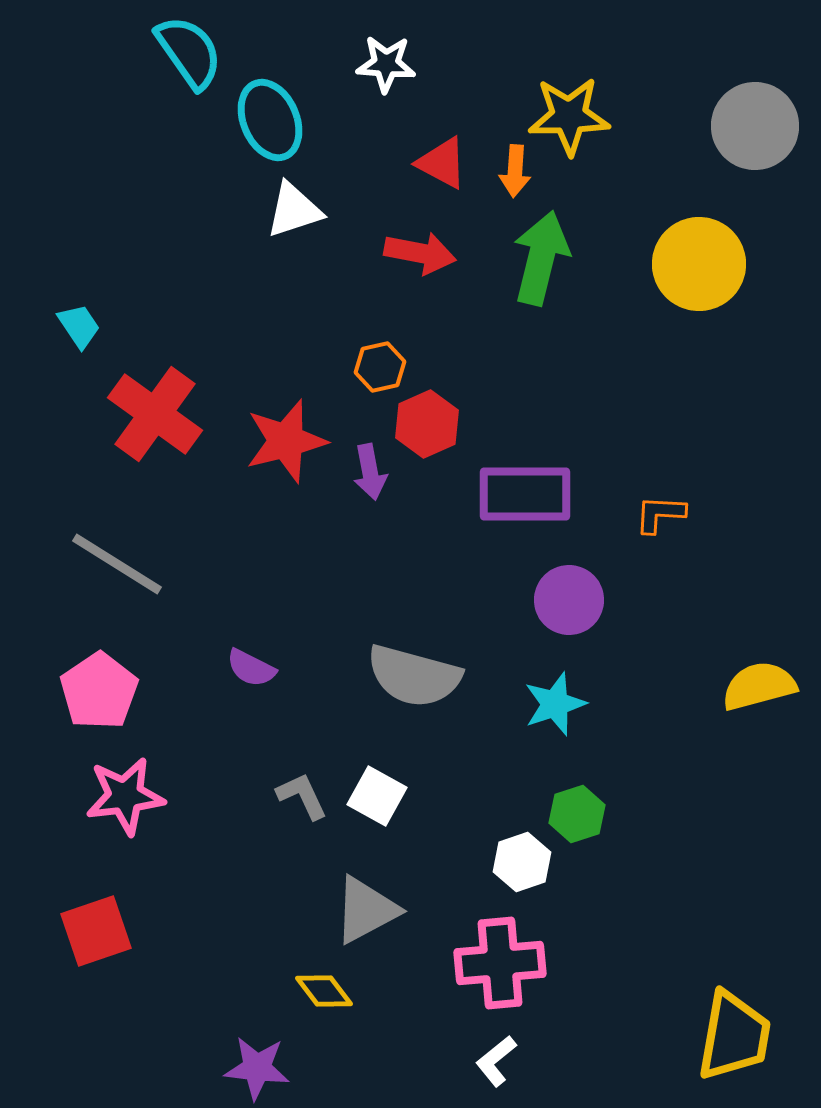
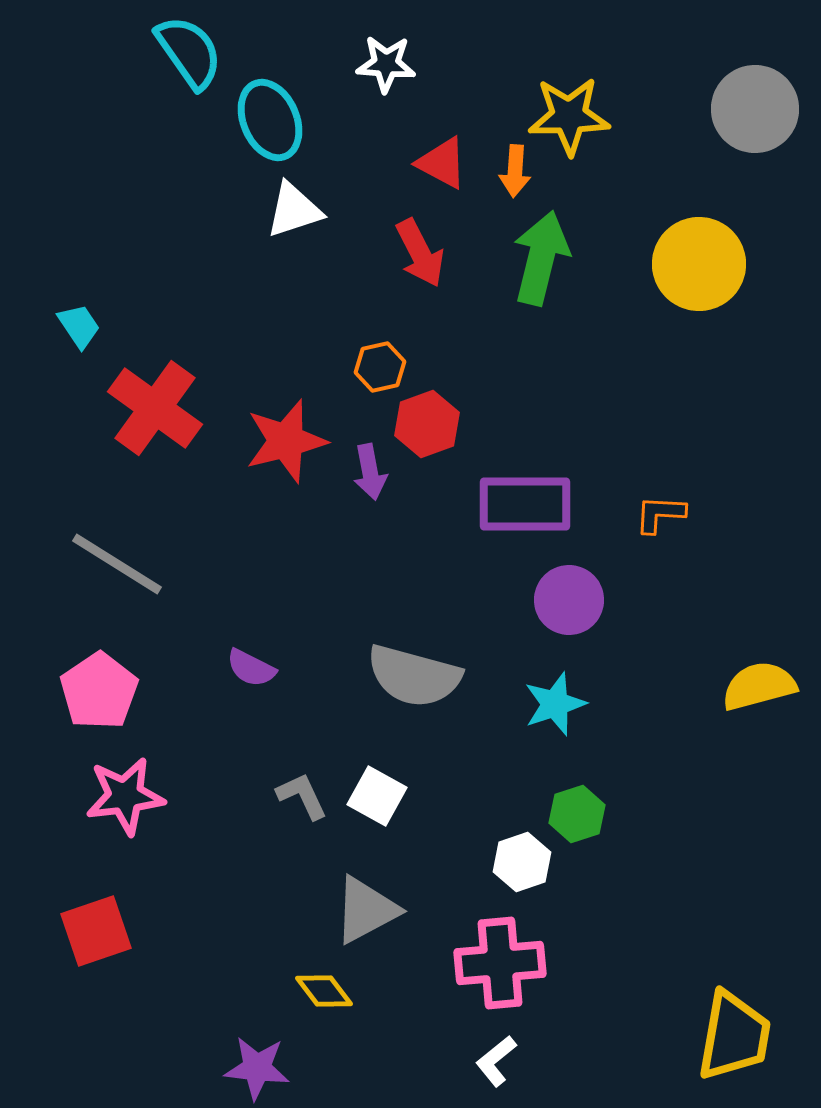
gray circle: moved 17 px up
red arrow: rotated 52 degrees clockwise
red cross: moved 6 px up
red hexagon: rotated 4 degrees clockwise
purple rectangle: moved 10 px down
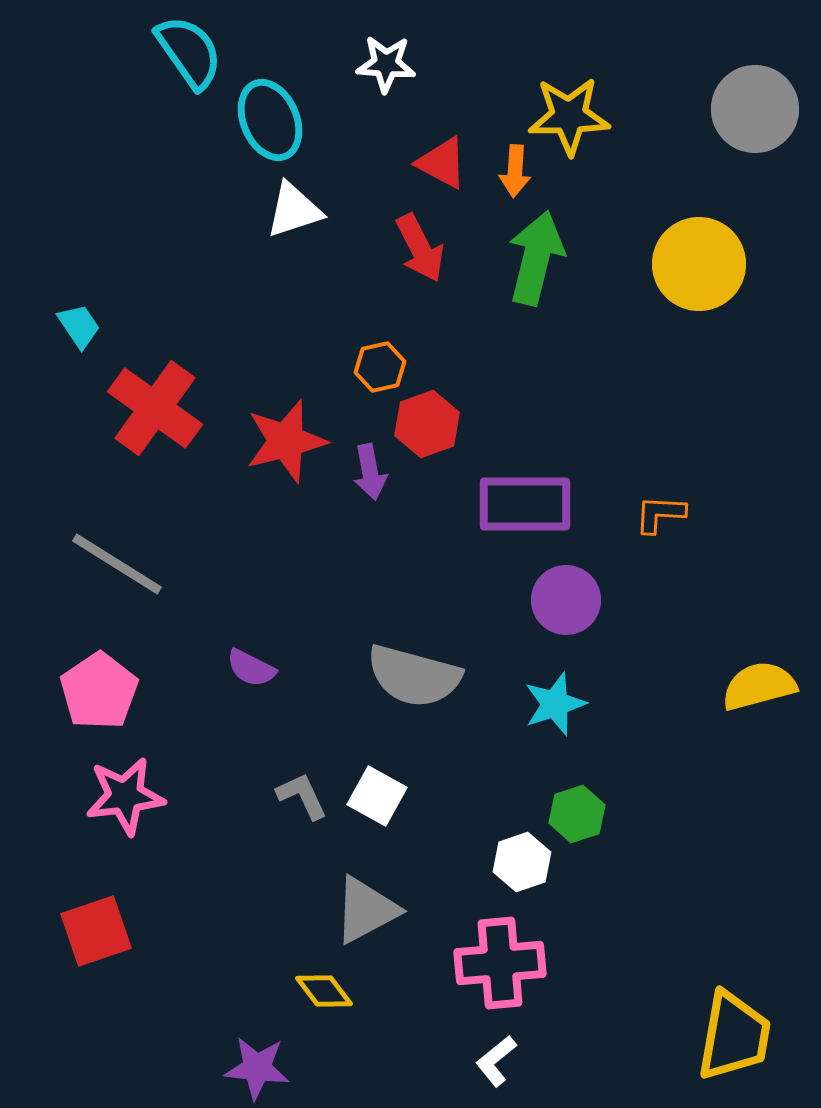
red arrow: moved 5 px up
green arrow: moved 5 px left
purple circle: moved 3 px left
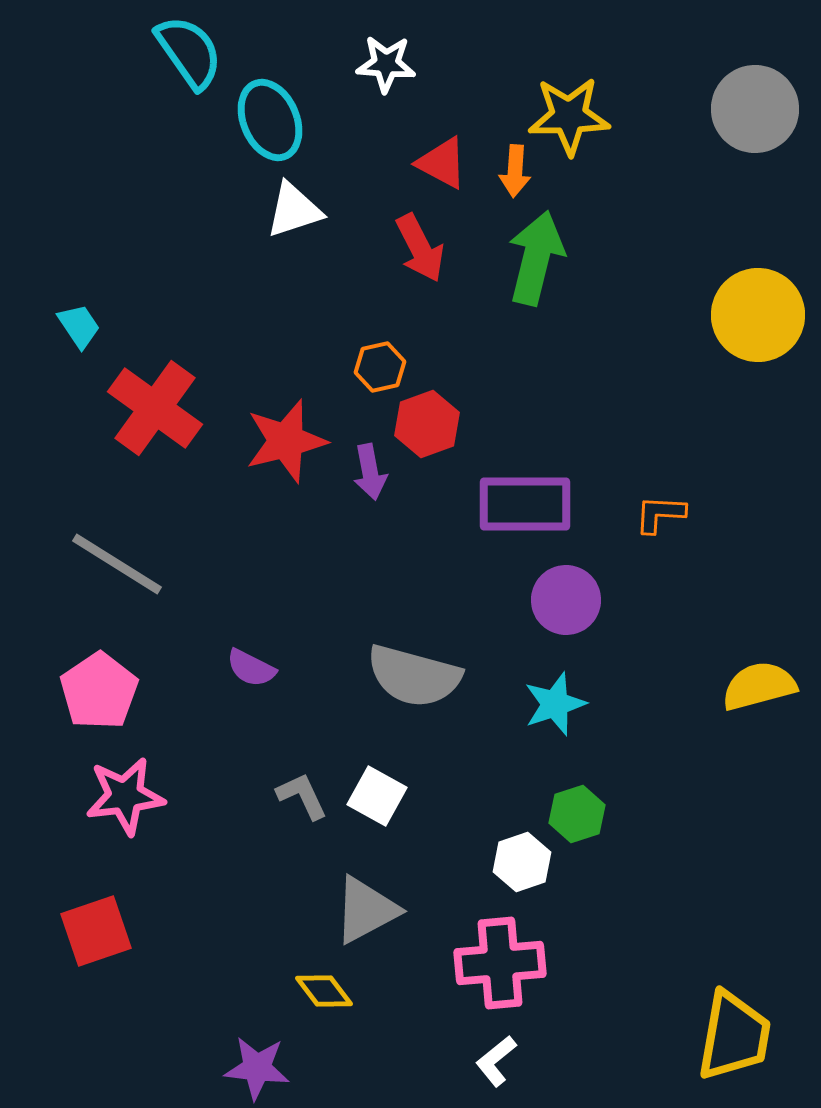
yellow circle: moved 59 px right, 51 px down
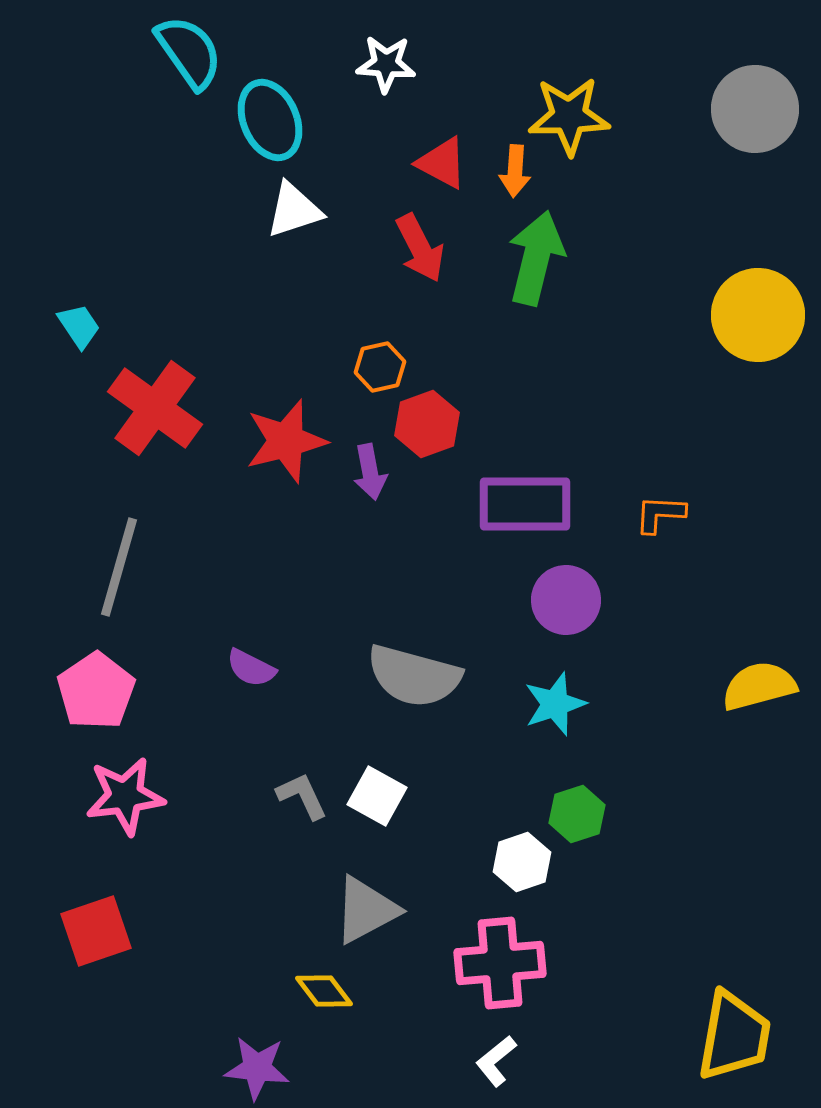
gray line: moved 2 px right, 3 px down; rotated 74 degrees clockwise
pink pentagon: moved 3 px left
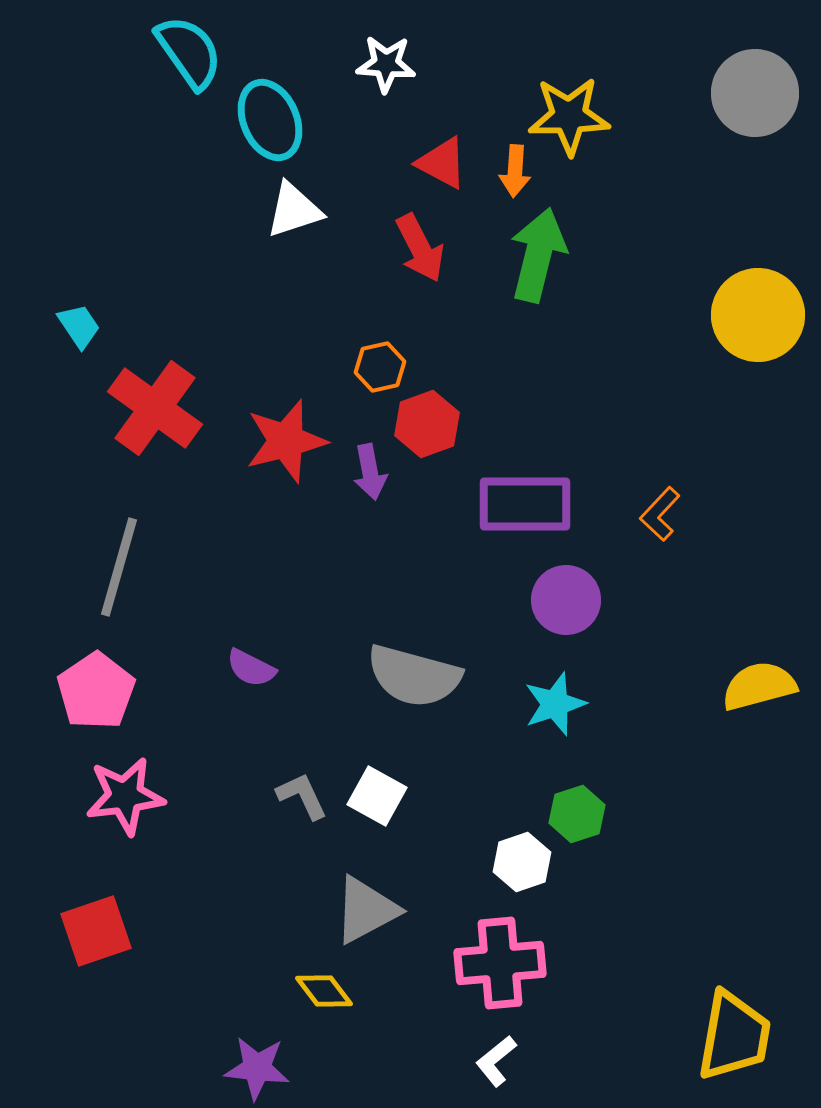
gray circle: moved 16 px up
green arrow: moved 2 px right, 3 px up
orange L-shape: rotated 50 degrees counterclockwise
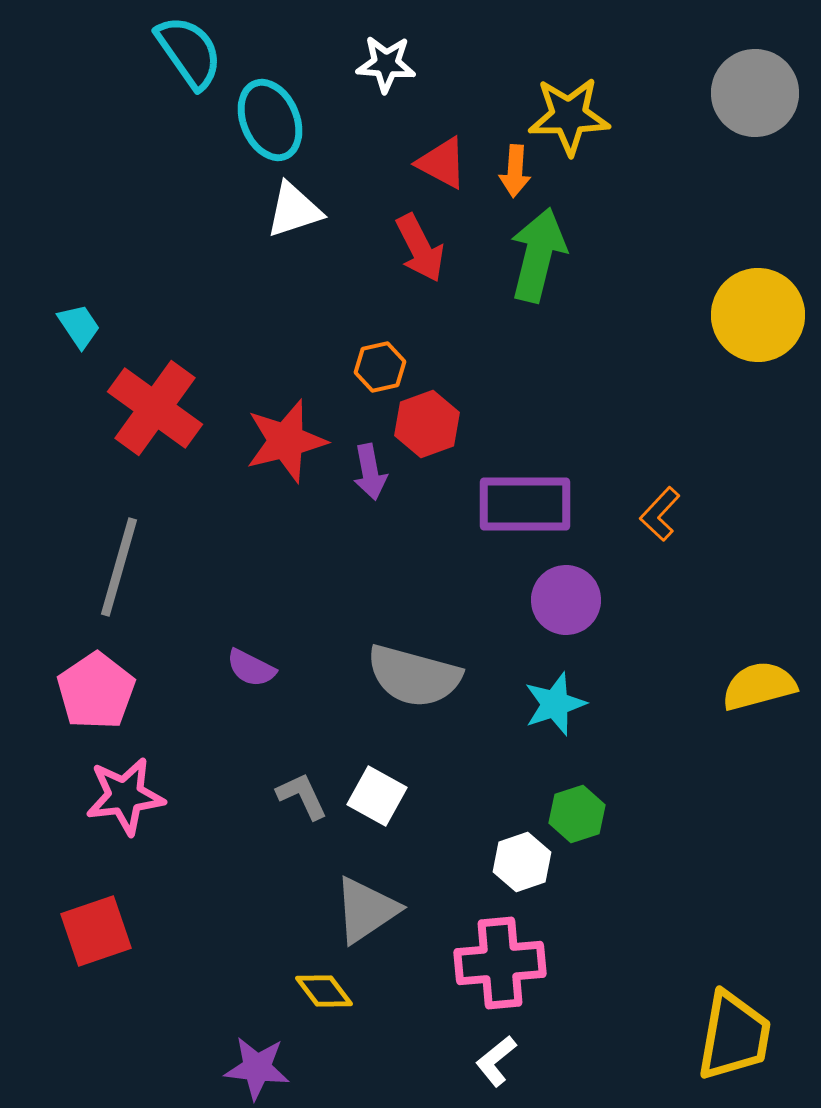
gray triangle: rotated 6 degrees counterclockwise
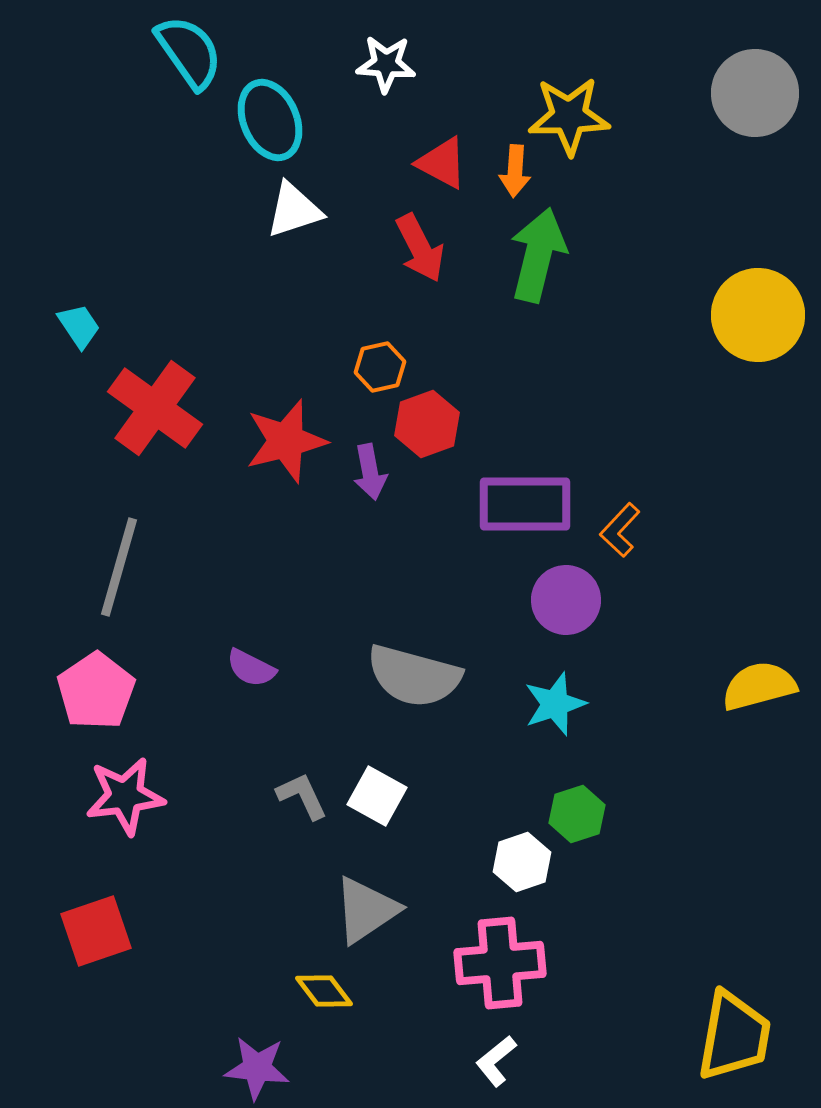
orange L-shape: moved 40 px left, 16 px down
